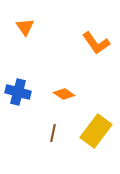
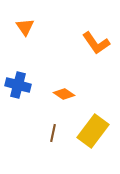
blue cross: moved 7 px up
yellow rectangle: moved 3 px left
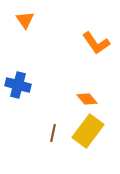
orange triangle: moved 7 px up
orange diamond: moved 23 px right, 5 px down; rotated 15 degrees clockwise
yellow rectangle: moved 5 px left
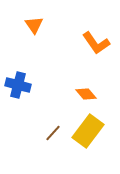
orange triangle: moved 9 px right, 5 px down
orange diamond: moved 1 px left, 5 px up
brown line: rotated 30 degrees clockwise
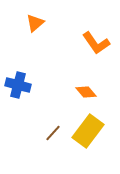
orange triangle: moved 1 px right, 2 px up; rotated 24 degrees clockwise
orange diamond: moved 2 px up
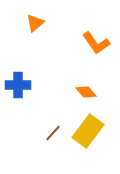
blue cross: rotated 15 degrees counterclockwise
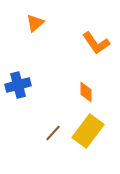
blue cross: rotated 15 degrees counterclockwise
orange diamond: rotated 40 degrees clockwise
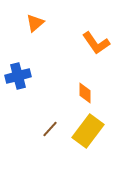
blue cross: moved 9 px up
orange diamond: moved 1 px left, 1 px down
brown line: moved 3 px left, 4 px up
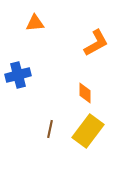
orange triangle: rotated 36 degrees clockwise
orange L-shape: rotated 84 degrees counterclockwise
blue cross: moved 1 px up
brown line: rotated 30 degrees counterclockwise
